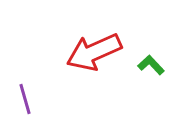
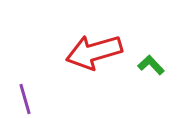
red arrow: rotated 8 degrees clockwise
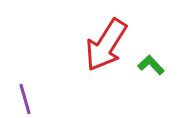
red arrow: moved 12 px right, 7 px up; rotated 42 degrees counterclockwise
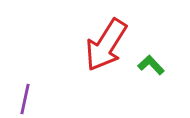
purple line: rotated 28 degrees clockwise
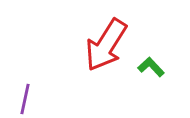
green L-shape: moved 2 px down
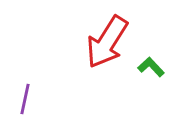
red arrow: moved 1 px right, 3 px up
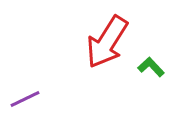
purple line: rotated 52 degrees clockwise
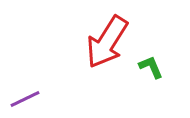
green L-shape: rotated 20 degrees clockwise
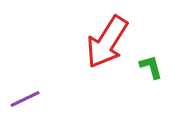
green L-shape: rotated 8 degrees clockwise
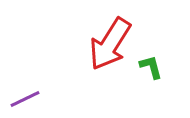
red arrow: moved 3 px right, 2 px down
